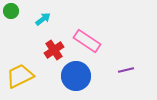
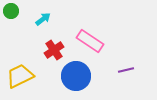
pink rectangle: moved 3 px right
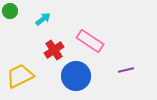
green circle: moved 1 px left
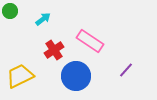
purple line: rotated 35 degrees counterclockwise
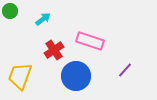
pink rectangle: rotated 16 degrees counterclockwise
purple line: moved 1 px left
yellow trapezoid: rotated 44 degrees counterclockwise
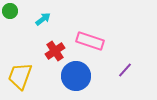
red cross: moved 1 px right, 1 px down
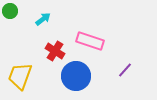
red cross: rotated 24 degrees counterclockwise
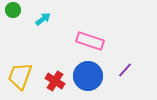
green circle: moved 3 px right, 1 px up
red cross: moved 30 px down
blue circle: moved 12 px right
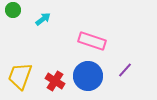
pink rectangle: moved 2 px right
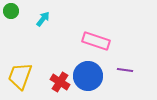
green circle: moved 2 px left, 1 px down
cyan arrow: rotated 14 degrees counterclockwise
pink rectangle: moved 4 px right
purple line: rotated 56 degrees clockwise
red cross: moved 5 px right, 1 px down
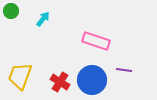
purple line: moved 1 px left
blue circle: moved 4 px right, 4 px down
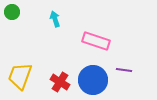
green circle: moved 1 px right, 1 px down
cyan arrow: moved 12 px right; rotated 56 degrees counterclockwise
blue circle: moved 1 px right
